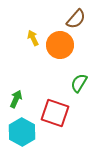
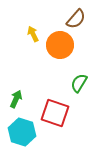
yellow arrow: moved 4 px up
cyan hexagon: rotated 12 degrees counterclockwise
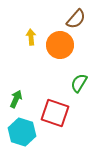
yellow arrow: moved 2 px left, 3 px down; rotated 21 degrees clockwise
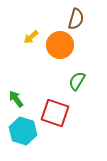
brown semicircle: rotated 25 degrees counterclockwise
yellow arrow: rotated 126 degrees counterclockwise
green semicircle: moved 2 px left, 2 px up
green arrow: rotated 60 degrees counterclockwise
cyan hexagon: moved 1 px right, 1 px up
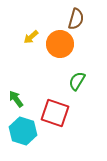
orange circle: moved 1 px up
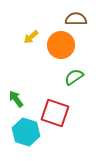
brown semicircle: rotated 105 degrees counterclockwise
orange circle: moved 1 px right, 1 px down
green semicircle: moved 3 px left, 4 px up; rotated 24 degrees clockwise
cyan hexagon: moved 3 px right, 1 px down
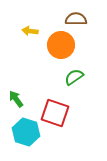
yellow arrow: moved 1 px left, 6 px up; rotated 49 degrees clockwise
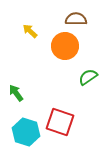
yellow arrow: rotated 35 degrees clockwise
orange circle: moved 4 px right, 1 px down
green semicircle: moved 14 px right
green arrow: moved 6 px up
red square: moved 5 px right, 9 px down
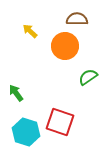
brown semicircle: moved 1 px right
